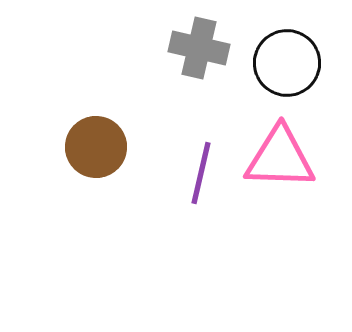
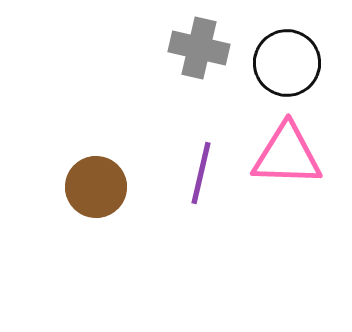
brown circle: moved 40 px down
pink triangle: moved 7 px right, 3 px up
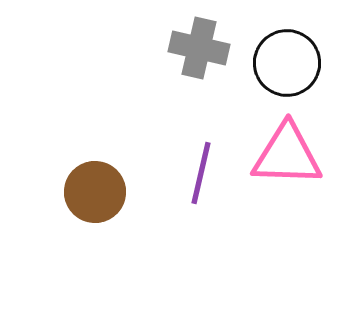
brown circle: moved 1 px left, 5 px down
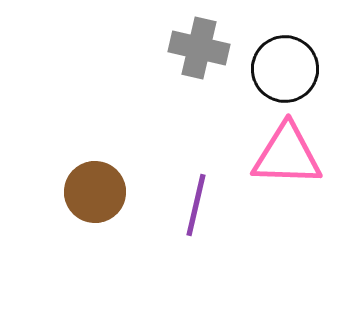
black circle: moved 2 px left, 6 px down
purple line: moved 5 px left, 32 px down
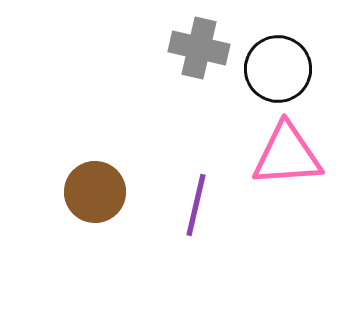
black circle: moved 7 px left
pink triangle: rotated 6 degrees counterclockwise
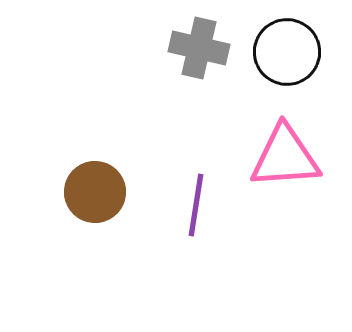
black circle: moved 9 px right, 17 px up
pink triangle: moved 2 px left, 2 px down
purple line: rotated 4 degrees counterclockwise
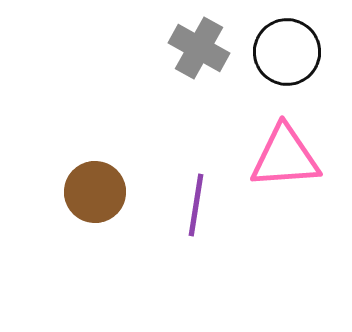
gray cross: rotated 16 degrees clockwise
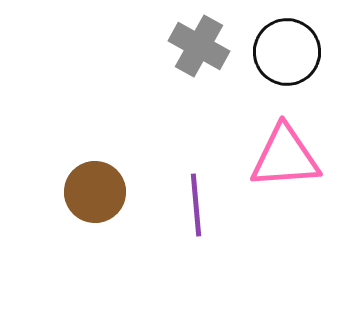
gray cross: moved 2 px up
purple line: rotated 14 degrees counterclockwise
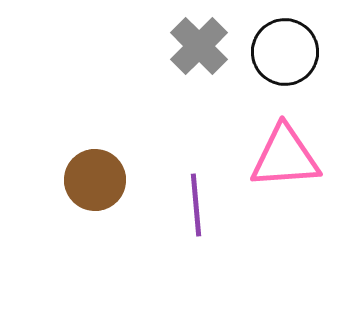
gray cross: rotated 16 degrees clockwise
black circle: moved 2 px left
brown circle: moved 12 px up
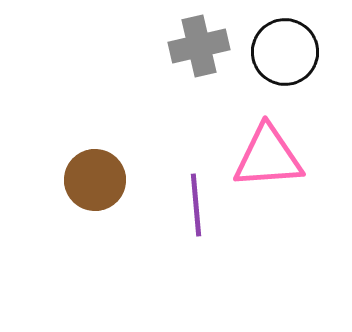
gray cross: rotated 32 degrees clockwise
pink triangle: moved 17 px left
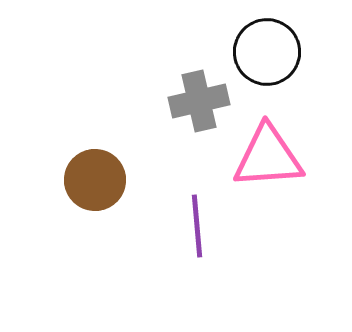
gray cross: moved 55 px down
black circle: moved 18 px left
purple line: moved 1 px right, 21 px down
